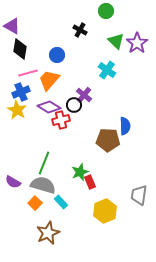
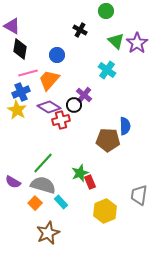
green line: moved 1 px left; rotated 20 degrees clockwise
green star: moved 1 px down
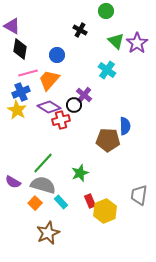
red rectangle: moved 19 px down
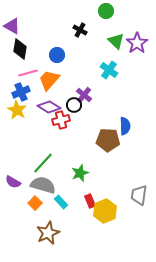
cyan cross: moved 2 px right
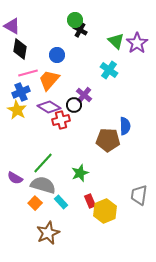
green circle: moved 31 px left, 9 px down
purple semicircle: moved 2 px right, 4 px up
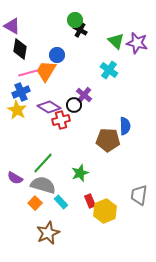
purple star: rotated 25 degrees counterclockwise
orange trapezoid: moved 3 px left, 9 px up; rotated 10 degrees counterclockwise
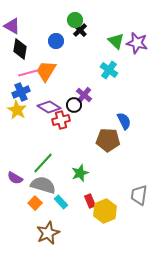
black cross: rotated 16 degrees clockwise
blue circle: moved 1 px left, 14 px up
blue semicircle: moved 1 px left, 5 px up; rotated 24 degrees counterclockwise
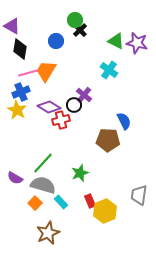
green triangle: rotated 18 degrees counterclockwise
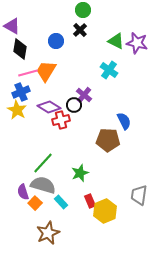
green circle: moved 8 px right, 10 px up
purple semicircle: moved 8 px right, 14 px down; rotated 42 degrees clockwise
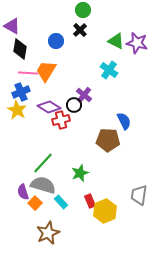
pink line: rotated 18 degrees clockwise
